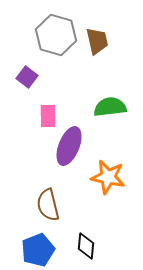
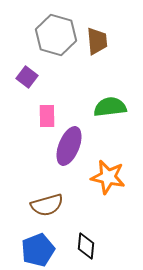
brown trapezoid: rotated 8 degrees clockwise
pink rectangle: moved 1 px left
brown semicircle: moved 1 px left; rotated 92 degrees counterclockwise
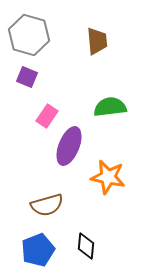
gray hexagon: moved 27 px left
purple square: rotated 15 degrees counterclockwise
pink rectangle: rotated 35 degrees clockwise
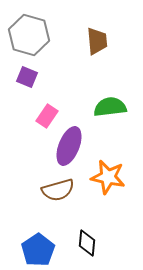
brown semicircle: moved 11 px right, 15 px up
black diamond: moved 1 px right, 3 px up
blue pentagon: rotated 12 degrees counterclockwise
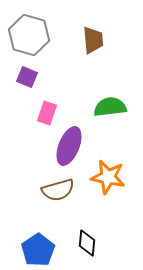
brown trapezoid: moved 4 px left, 1 px up
pink rectangle: moved 3 px up; rotated 15 degrees counterclockwise
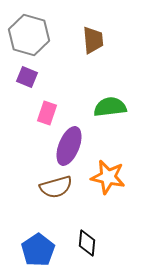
brown semicircle: moved 2 px left, 3 px up
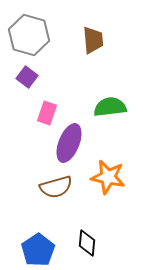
purple square: rotated 15 degrees clockwise
purple ellipse: moved 3 px up
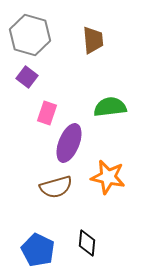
gray hexagon: moved 1 px right
blue pentagon: rotated 12 degrees counterclockwise
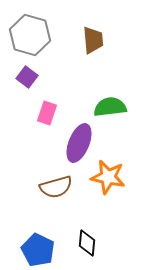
purple ellipse: moved 10 px right
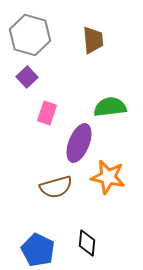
purple square: rotated 10 degrees clockwise
